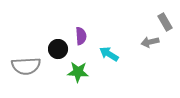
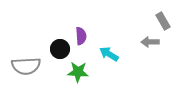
gray rectangle: moved 2 px left, 1 px up
gray arrow: rotated 12 degrees clockwise
black circle: moved 2 px right
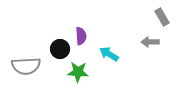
gray rectangle: moved 1 px left, 4 px up
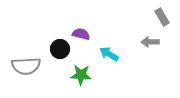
purple semicircle: moved 2 px up; rotated 72 degrees counterclockwise
green star: moved 3 px right, 3 px down
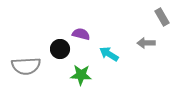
gray arrow: moved 4 px left, 1 px down
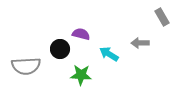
gray arrow: moved 6 px left
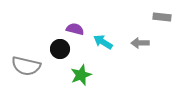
gray rectangle: rotated 54 degrees counterclockwise
purple semicircle: moved 6 px left, 5 px up
cyan arrow: moved 6 px left, 12 px up
gray semicircle: rotated 16 degrees clockwise
green star: rotated 25 degrees counterclockwise
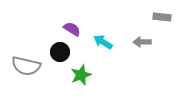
purple semicircle: moved 3 px left; rotated 18 degrees clockwise
gray arrow: moved 2 px right, 1 px up
black circle: moved 3 px down
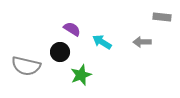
cyan arrow: moved 1 px left
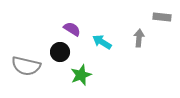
gray arrow: moved 3 px left, 4 px up; rotated 96 degrees clockwise
